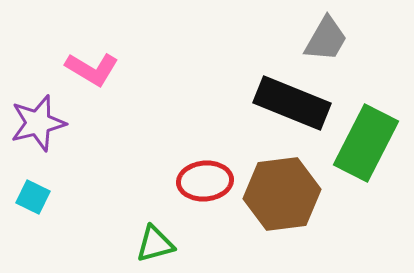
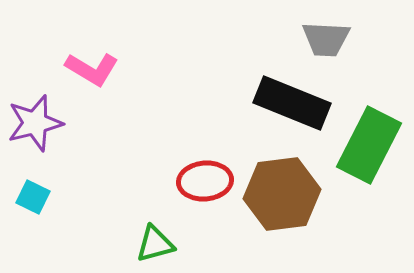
gray trapezoid: rotated 63 degrees clockwise
purple star: moved 3 px left
green rectangle: moved 3 px right, 2 px down
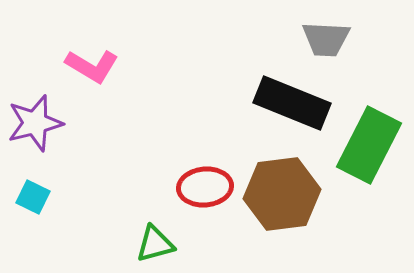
pink L-shape: moved 3 px up
red ellipse: moved 6 px down
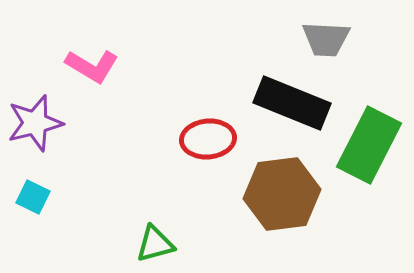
red ellipse: moved 3 px right, 48 px up
